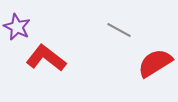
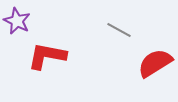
purple star: moved 6 px up
red L-shape: moved 1 px right, 2 px up; rotated 27 degrees counterclockwise
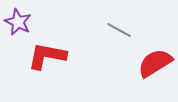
purple star: moved 1 px right, 1 px down
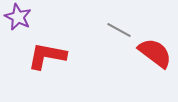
purple star: moved 5 px up
red semicircle: moved 10 px up; rotated 69 degrees clockwise
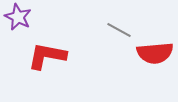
red semicircle: rotated 138 degrees clockwise
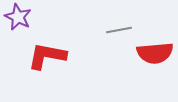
gray line: rotated 40 degrees counterclockwise
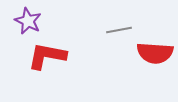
purple star: moved 10 px right, 4 px down
red semicircle: rotated 9 degrees clockwise
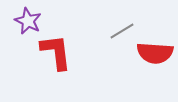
gray line: moved 3 px right, 1 px down; rotated 20 degrees counterclockwise
red L-shape: moved 9 px right, 4 px up; rotated 72 degrees clockwise
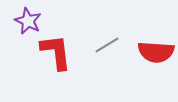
gray line: moved 15 px left, 14 px down
red semicircle: moved 1 px right, 1 px up
